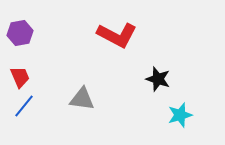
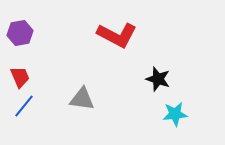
cyan star: moved 5 px left, 1 px up; rotated 10 degrees clockwise
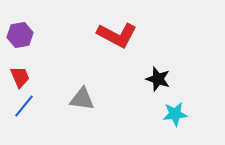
purple hexagon: moved 2 px down
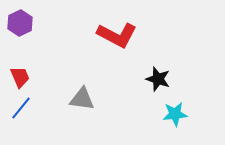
purple hexagon: moved 12 px up; rotated 15 degrees counterclockwise
blue line: moved 3 px left, 2 px down
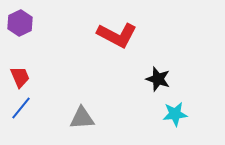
gray triangle: moved 19 px down; rotated 12 degrees counterclockwise
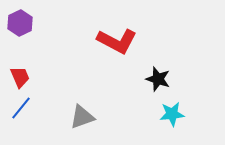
red L-shape: moved 6 px down
cyan star: moved 3 px left
gray triangle: moved 1 px up; rotated 16 degrees counterclockwise
